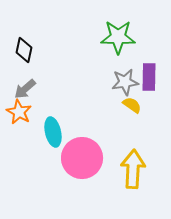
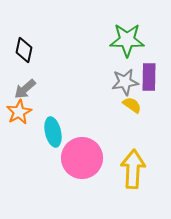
green star: moved 9 px right, 3 px down
orange star: rotated 15 degrees clockwise
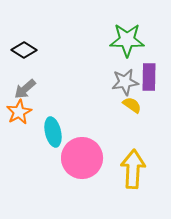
black diamond: rotated 70 degrees counterclockwise
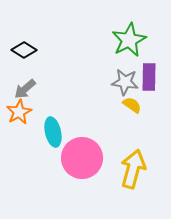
green star: moved 2 px right; rotated 28 degrees counterclockwise
gray star: rotated 16 degrees clockwise
yellow arrow: rotated 12 degrees clockwise
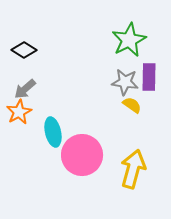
pink circle: moved 3 px up
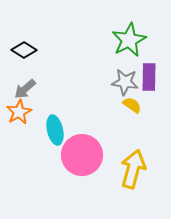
cyan ellipse: moved 2 px right, 2 px up
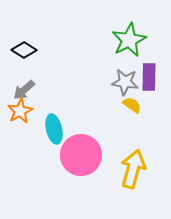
gray arrow: moved 1 px left, 1 px down
orange star: moved 1 px right, 1 px up
cyan ellipse: moved 1 px left, 1 px up
pink circle: moved 1 px left
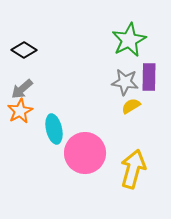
gray arrow: moved 2 px left, 1 px up
yellow semicircle: moved 1 px left, 1 px down; rotated 66 degrees counterclockwise
pink circle: moved 4 px right, 2 px up
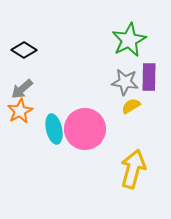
pink circle: moved 24 px up
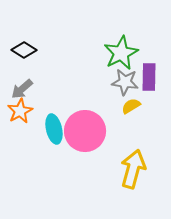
green star: moved 8 px left, 13 px down
pink circle: moved 2 px down
